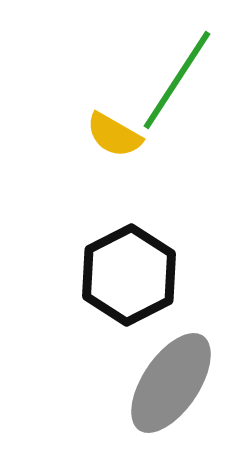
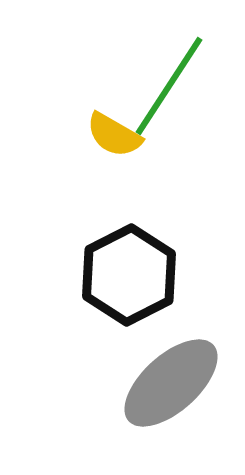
green line: moved 8 px left, 6 px down
gray ellipse: rotated 14 degrees clockwise
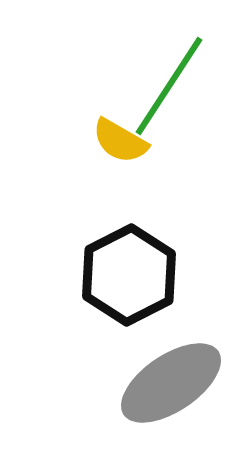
yellow semicircle: moved 6 px right, 6 px down
gray ellipse: rotated 8 degrees clockwise
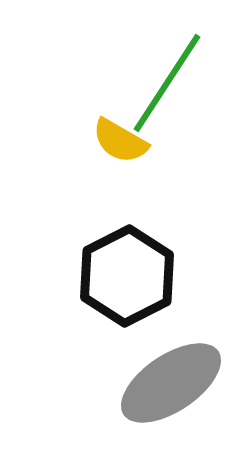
green line: moved 2 px left, 3 px up
black hexagon: moved 2 px left, 1 px down
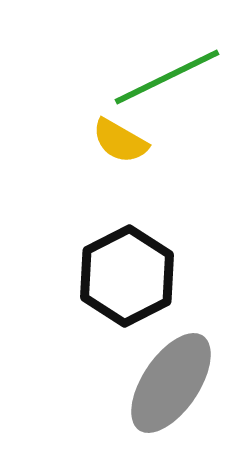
green line: moved 6 px up; rotated 31 degrees clockwise
gray ellipse: rotated 22 degrees counterclockwise
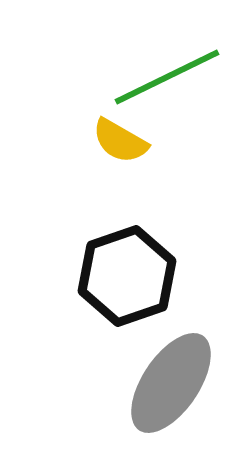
black hexagon: rotated 8 degrees clockwise
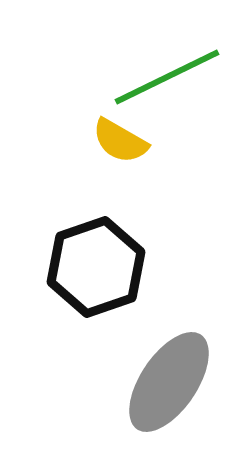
black hexagon: moved 31 px left, 9 px up
gray ellipse: moved 2 px left, 1 px up
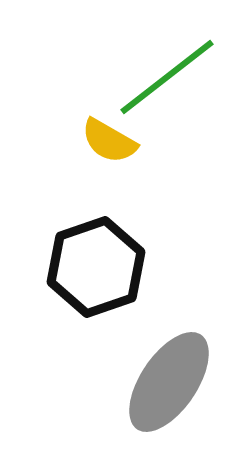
green line: rotated 12 degrees counterclockwise
yellow semicircle: moved 11 px left
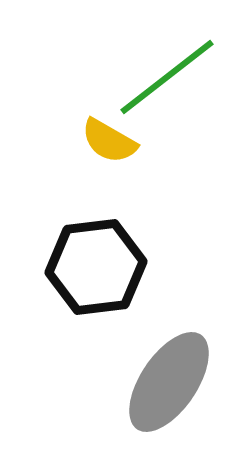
black hexagon: rotated 12 degrees clockwise
